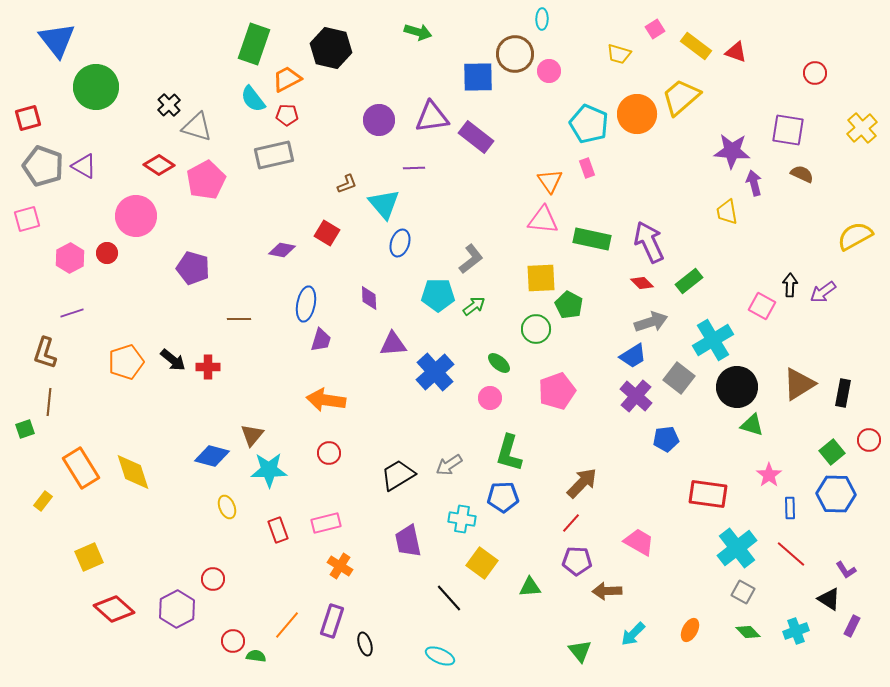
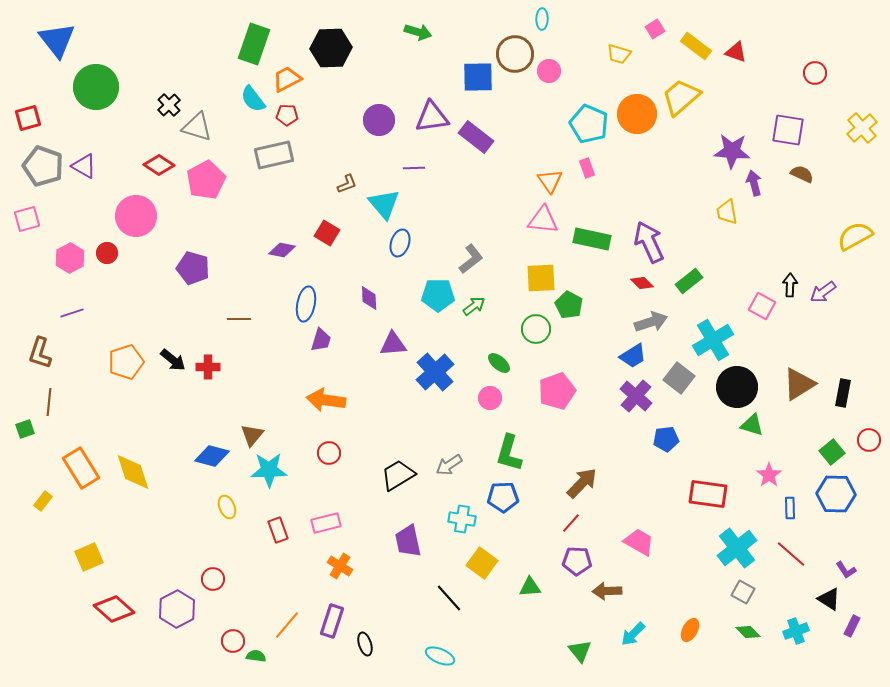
black hexagon at (331, 48): rotated 15 degrees counterclockwise
brown L-shape at (45, 353): moved 5 px left
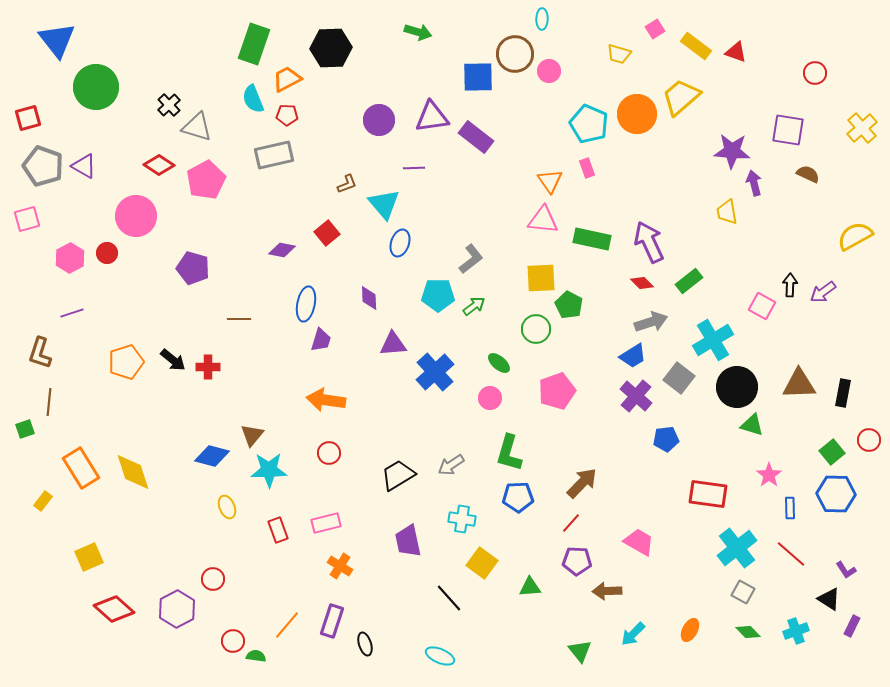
cyan semicircle at (253, 99): rotated 16 degrees clockwise
brown semicircle at (802, 174): moved 6 px right
red square at (327, 233): rotated 20 degrees clockwise
brown triangle at (799, 384): rotated 30 degrees clockwise
gray arrow at (449, 465): moved 2 px right
blue pentagon at (503, 497): moved 15 px right
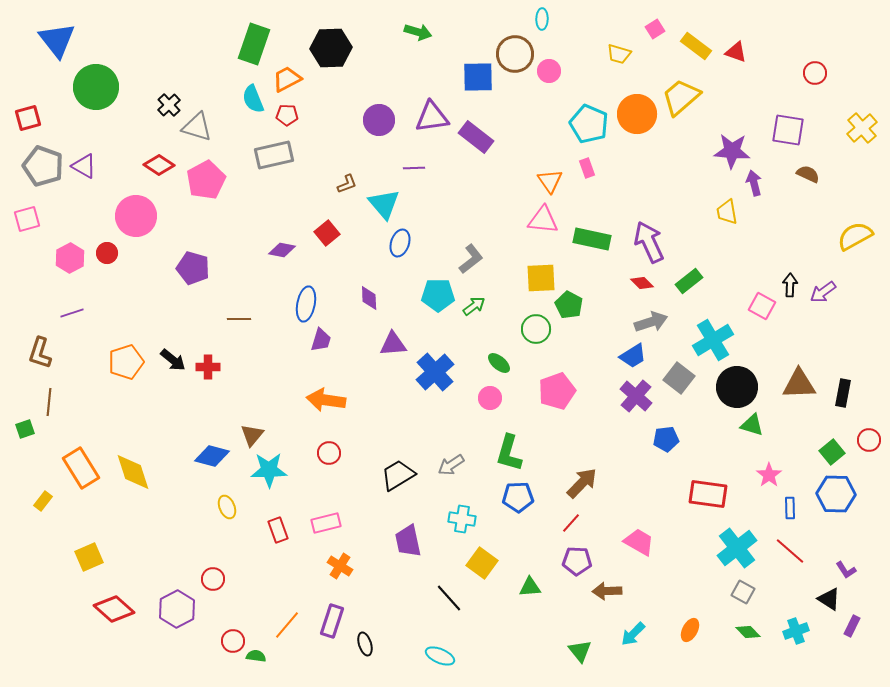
red line at (791, 554): moved 1 px left, 3 px up
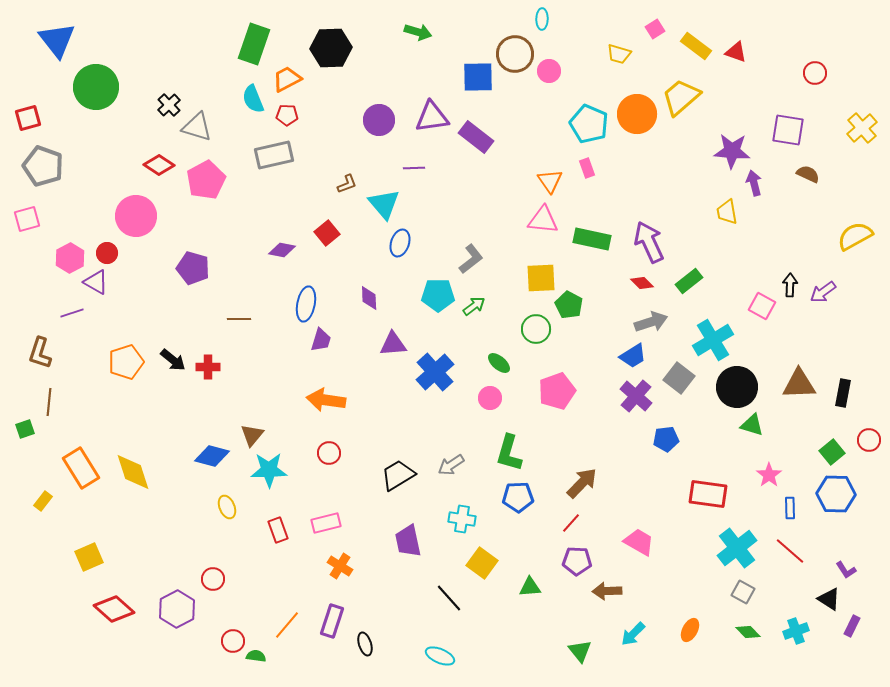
purple triangle at (84, 166): moved 12 px right, 116 px down
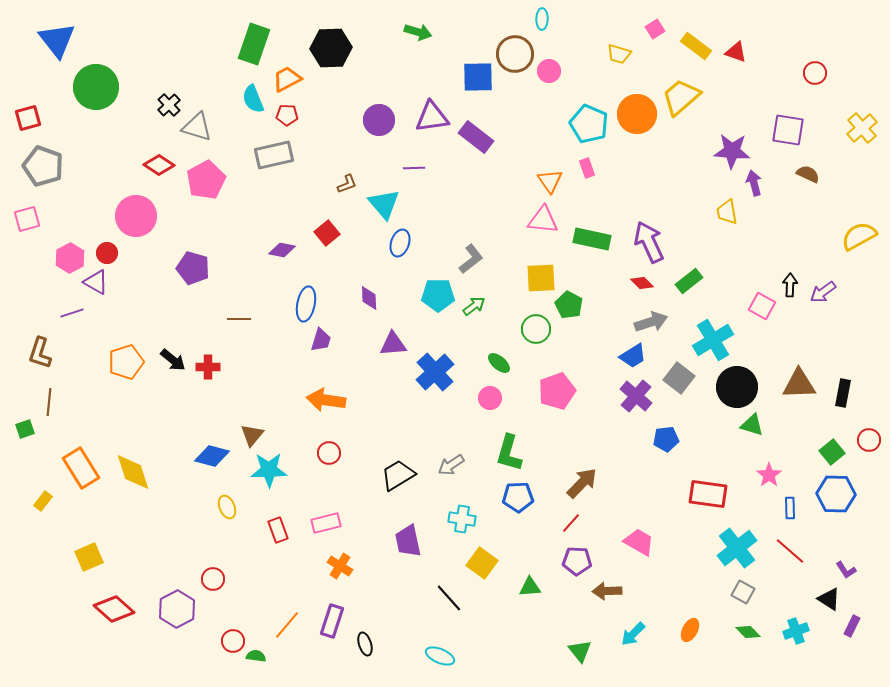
yellow semicircle at (855, 236): moved 4 px right
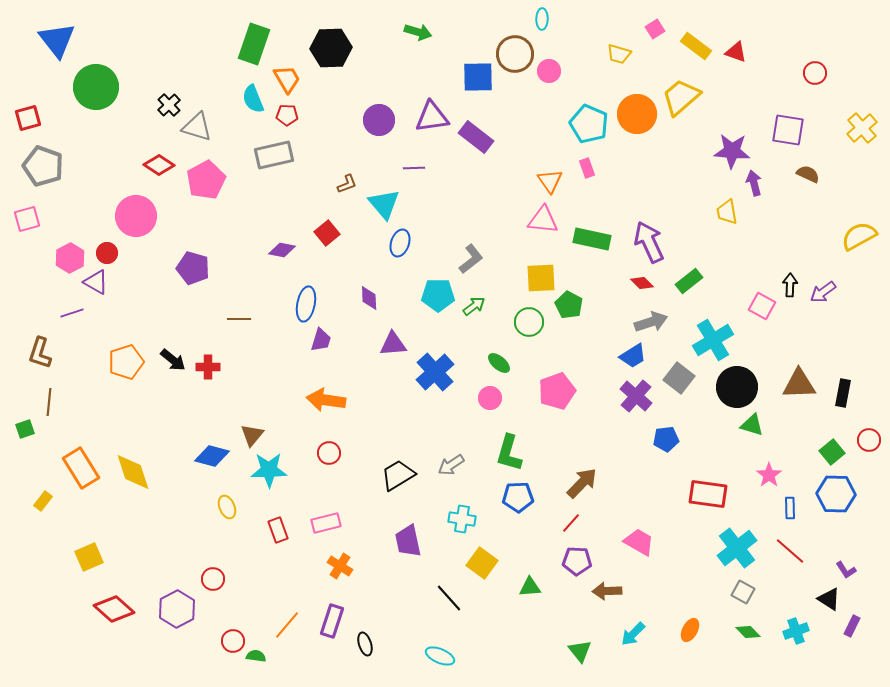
orange trapezoid at (287, 79): rotated 88 degrees clockwise
green circle at (536, 329): moved 7 px left, 7 px up
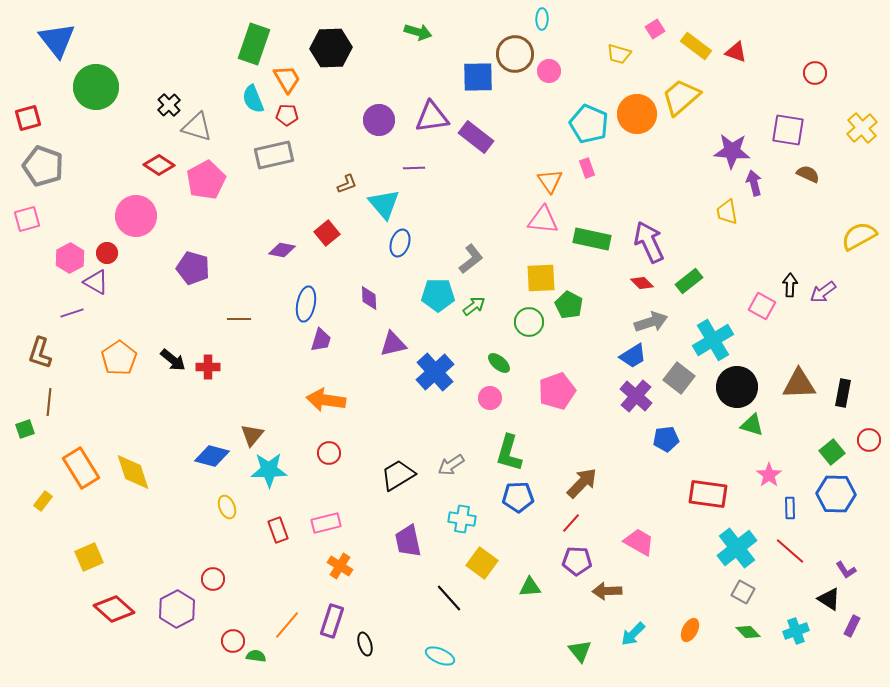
purple triangle at (393, 344): rotated 8 degrees counterclockwise
orange pentagon at (126, 362): moved 7 px left, 4 px up; rotated 16 degrees counterclockwise
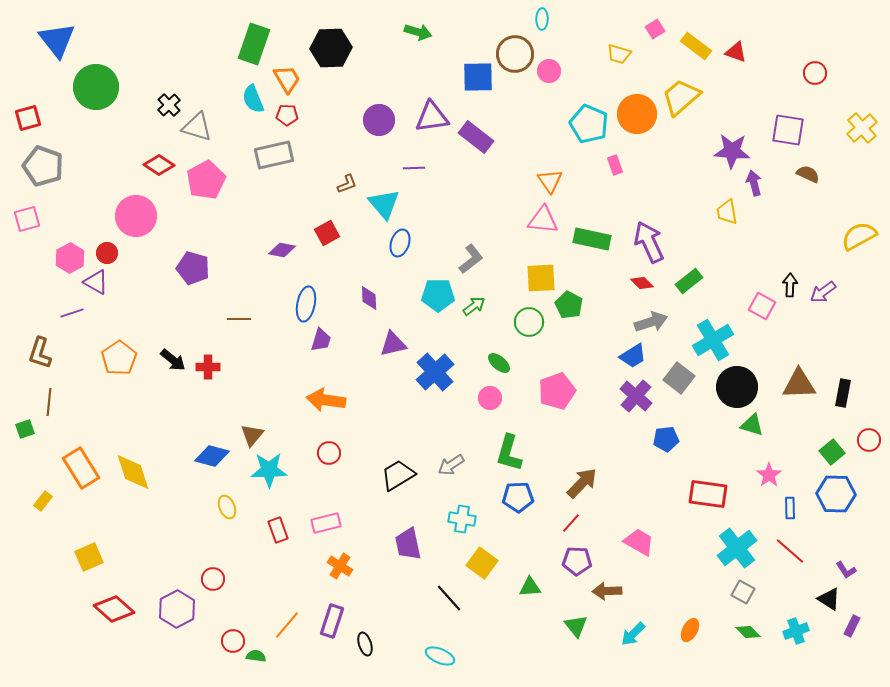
pink rectangle at (587, 168): moved 28 px right, 3 px up
red square at (327, 233): rotated 10 degrees clockwise
purple trapezoid at (408, 541): moved 3 px down
green triangle at (580, 651): moved 4 px left, 25 px up
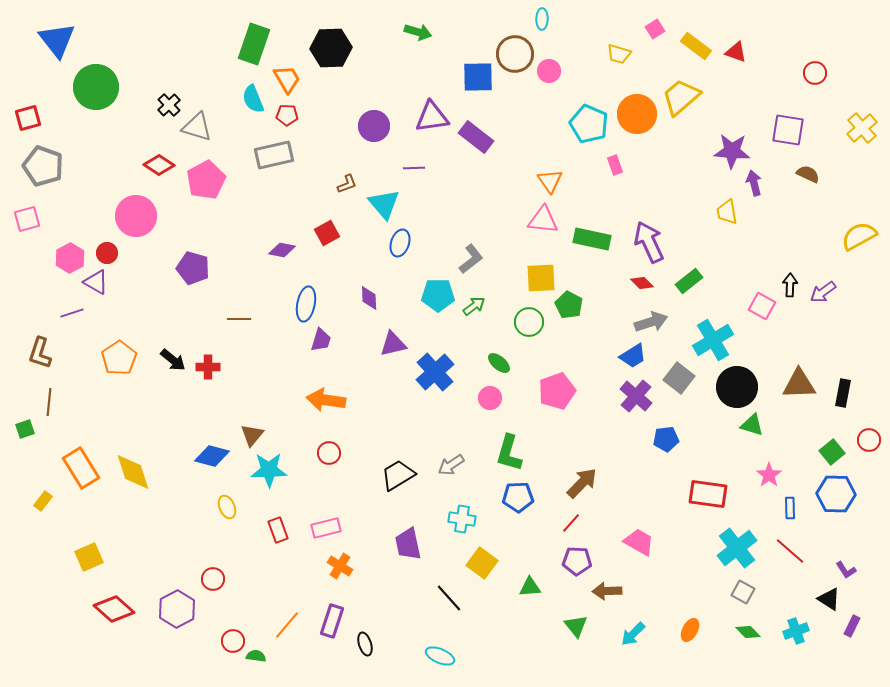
purple circle at (379, 120): moved 5 px left, 6 px down
pink rectangle at (326, 523): moved 5 px down
